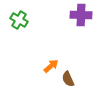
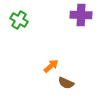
brown semicircle: moved 2 px left, 4 px down; rotated 42 degrees counterclockwise
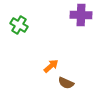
green cross: moved 5 px down
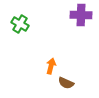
green cross: moved 1 px right, 1 px up
orange arrow: rotated 35 degrees counterclockwise
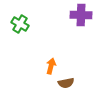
brown semicircle: rotated 35 degrees counterclockwise
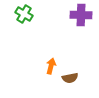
green cross: moved 4 px right, 10 px up
brown semicircle: moved 4 px right, 5 px up
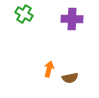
purple cross: moved 9 px left, 4 px down
orange arrow: moved 2 px left, 3 px down
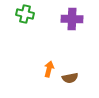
green cross: moved 1 px right; rotated 18 degrees counterclockwise
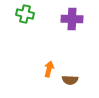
brown semicircle: moved 2 px down; rotated 14 degrees clockwise
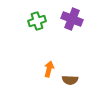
green cross: moved 12 px right, 7 px down; rotated 30 degrees counterclockwise
purple cross: rotated 20 degrees clockwise
